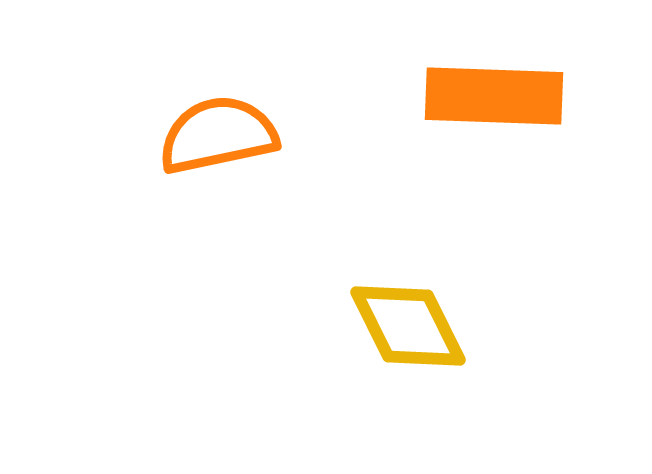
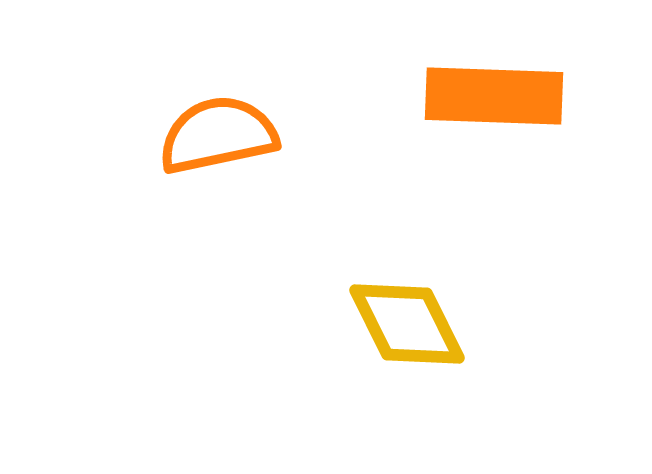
yellow diamond: moved 1 px left, 2 px up
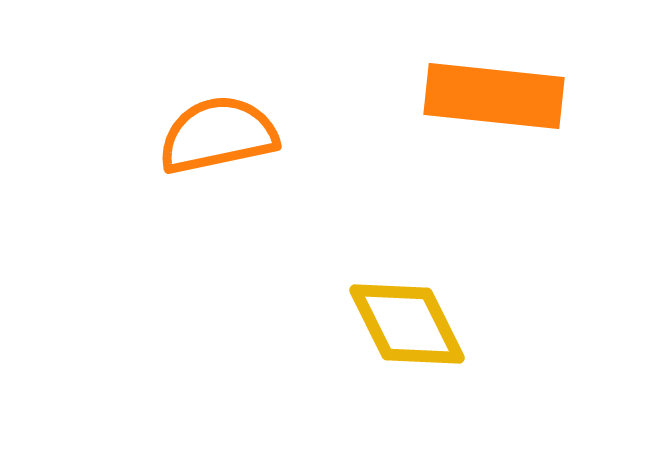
orange rectangle: rotated 4 degrees clockwise
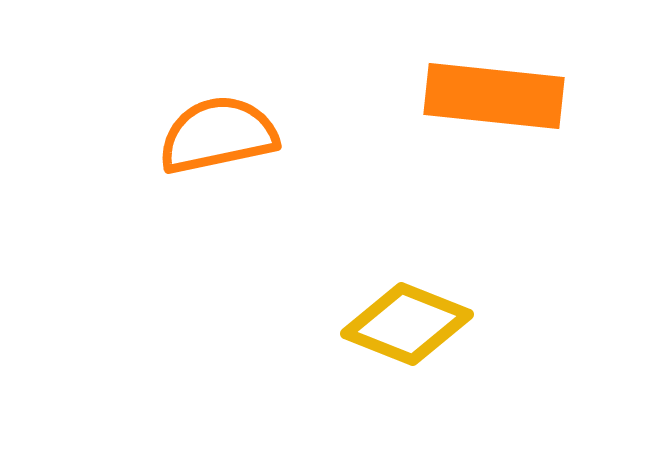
yellow diamond: rotated 42 degrees counterclockwise
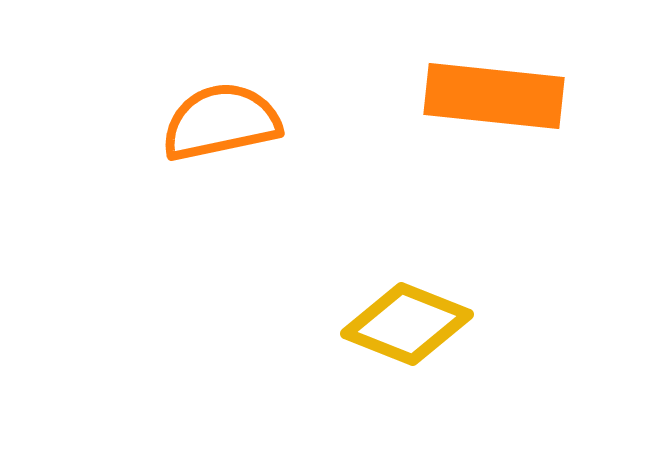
orange semicircle: moved 3 px right, 13 px up
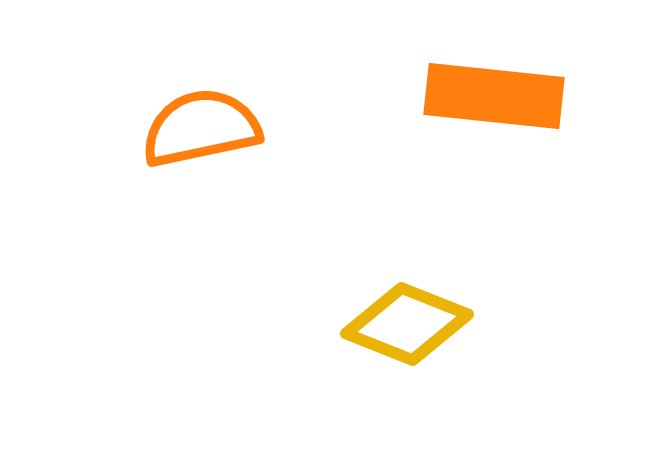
orange semicircle: moved 20 px left, 6 px down
